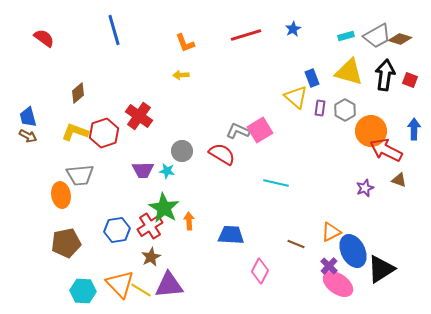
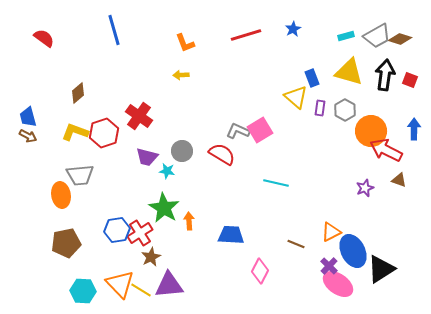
purple trapezoid at (143, 170): moved 4 px right, 13 px up; rotated 15 degrees clockwise
red cross at (150, 226): moved 10 px left, 7 px down
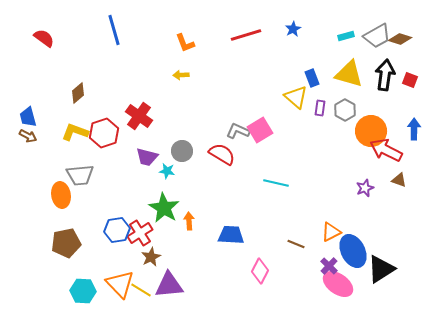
yellow triangle at (349, 72): moved 2 px down
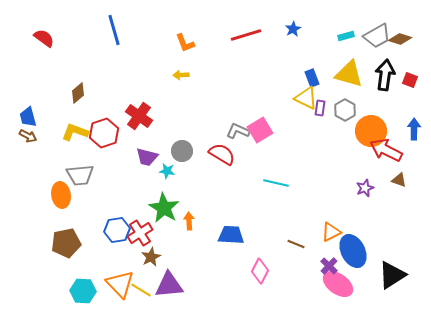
yellow triangle at (296, 97): moved 10 px right, 1 px down; rotated 15 degrees counterclockwise
black triangle at (381, 269): moved 11 px right, 6 px down
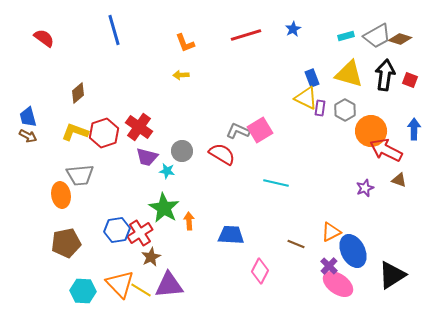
red cross at (139, 116): moved 11 px down
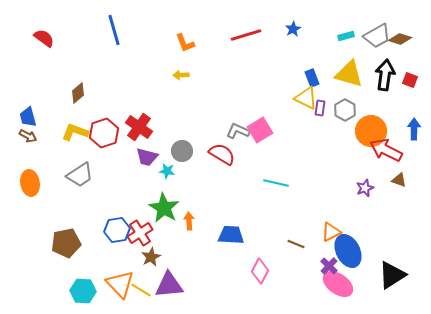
gray trapezoid at (80, 175): rotated 28 degrees counterclockwise
orange ellipse at (61, 195): moved 31 px left, 12 px up
blue ellipse at (353, 251): moved 5 px left
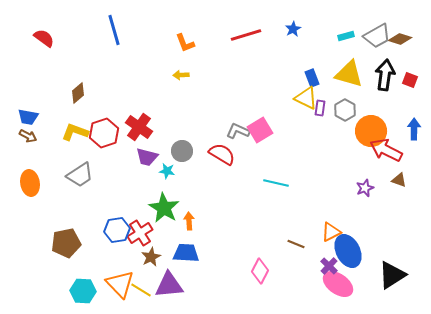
blue trapezoid at (28, 117): rotated 65 degrees counterclockwise
blue trapezoid at (231, 235): moved 45 px left, 18 px down
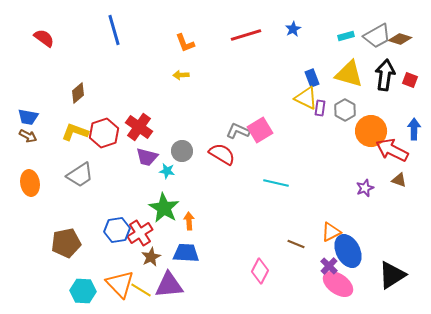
red arrow at (386, 150): moved 6 px right
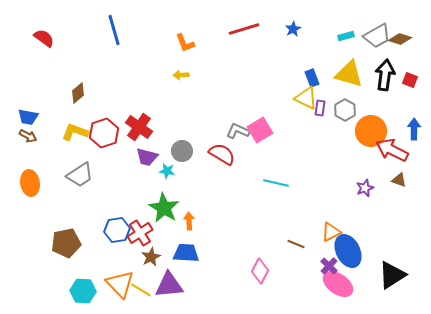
red line at (246, 35): moved 2 px left, 6 px up
